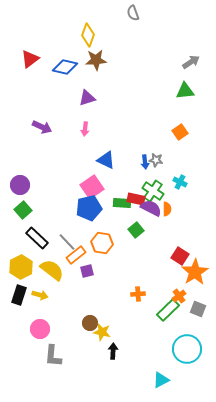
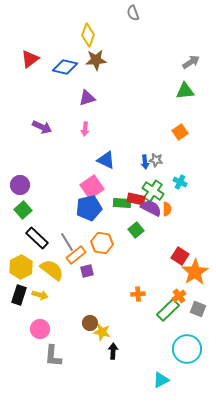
gray line at (67, 242): rotated 12 degrees clockwise
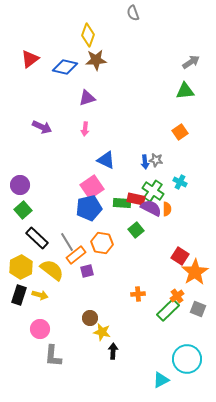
orange cross at (179, 296): moved 2 px left
brown circle at (90, 323): moved 5 px up
cyan circle at (187, 349): moved 10 px down
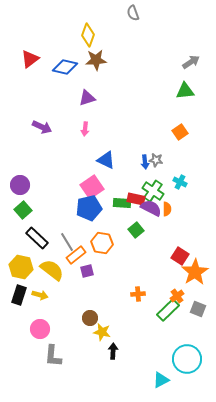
yellow hexagon at (21, 267): rotated 20 degrees counterclockwise
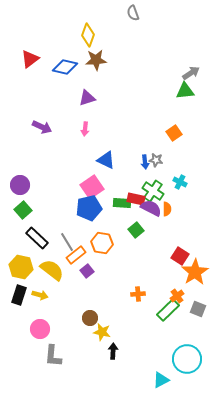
gray arrow at (191, 62): moved 11 px down
orange square at (180, 132): moved 6 px left, 1 px down
purple square at (87, 271): rotated 24 degrees counterclockwise
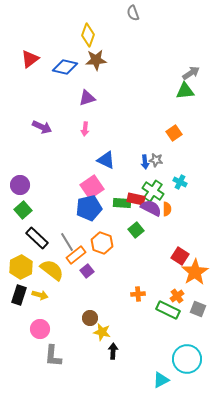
orange hexagon at (102, 243): rotated 10 degrees clockwise
yellow hexagon at (21, 267): rotated 20 degrees clockwise
green rectangle at (168, 310): rotated 70 degrees clockwise
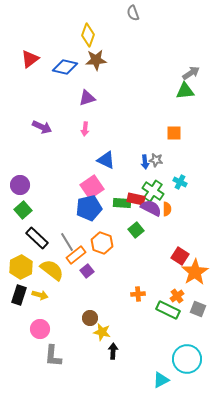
orange square at (174, 133): rotated 35 degrees clockwise
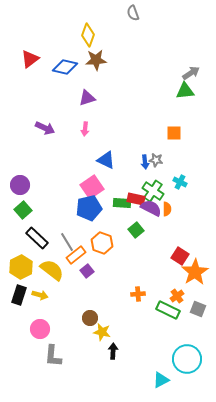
purple arrow at (42, 127): moved 3 px right, 1 px down
